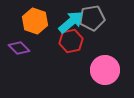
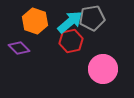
cyan arrow: moved 1 px left
pink circle: moved 2 px left, 1 px up
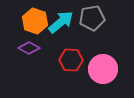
cyan arrow: moved 9 px left
red hexagon: moved 19 px down; rotated 15 degrees clockwise
purple diamond: moved 10 px right; rotated 15 degrees counterclockwise
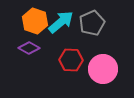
gray pentagon: moved 5 px down; rotated 15 degrees counterclockwise
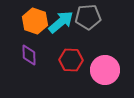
gray pentagon: moved 4 px left, 6 px up; rotated 20 degrees clockwise
purple diamond: moved 7 px down; rotated 60 degrees clockwise
pink circle: moved 2 px right, 1 px down
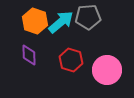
red hexagon: rotated 15 degrees clockwise
pink circle: moved 2 px right
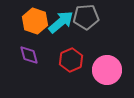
gray pentagon: moved 2 px left
purple diamond: rotated 15 degrees counterclockwise
red hexagon: rotated 20 degrees clockwise
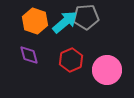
cyan arrow: moved 4 px right
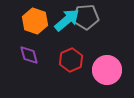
cyan arrow: moved 2 px right, 2 px up
